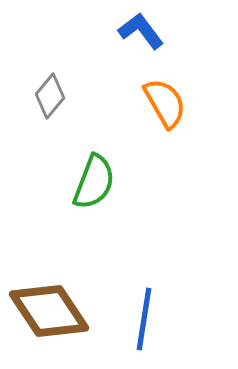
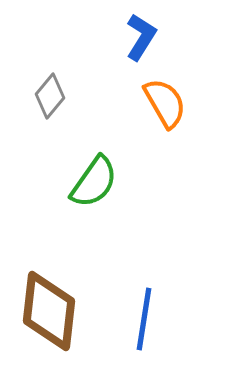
blue L-shape: moved 6 px down; rotated 69 degrees clockwise
green semicircle: rotated 14 degrees clockwise
brown diamond: rotated 40 degrees clockwise
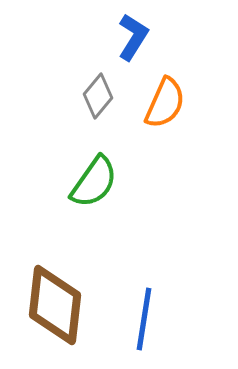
blue L-shape: moved 8 px left
gray diamond: moved 48 px right
orange semicircle: rotated 54 degrees clockwise
brown diamond: moved 6 px right, 6 px up
